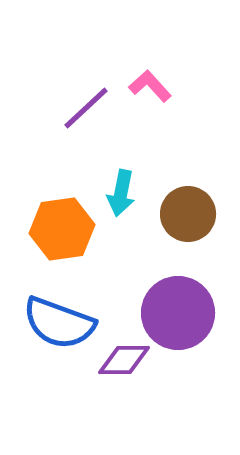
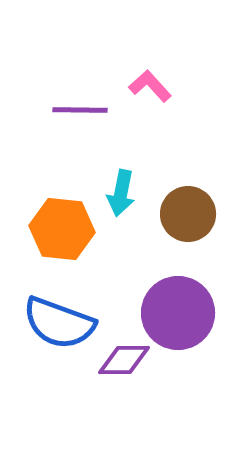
purple line: moved 6 px left, 2 px down; rotated 44 degrees clockwise
orange hexagon: rotated 14 degrees clockwise
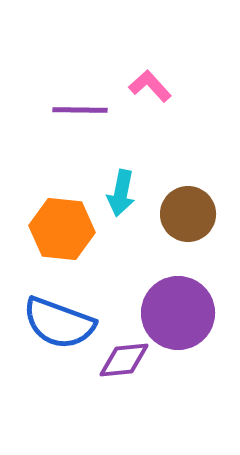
purple diamond: rotated 6 degrees counterclockwise
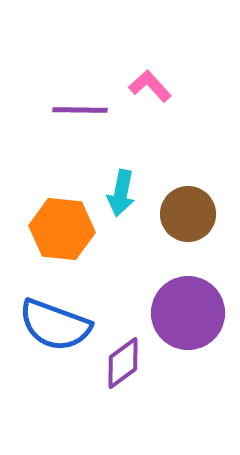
purple circle: moved 10 px right
blue semicircle: moved 4 px left, 2 px down
purple diamond: moved 1 px left, 3 px down; rotated 30 degrees counterclockwise
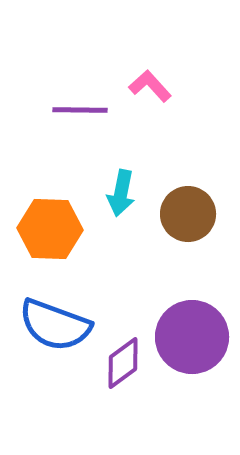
orange hexagon: moved 12 px left; rotated 4 degrees counterclockwise
purple circle: moved 4 px right, 24 px down
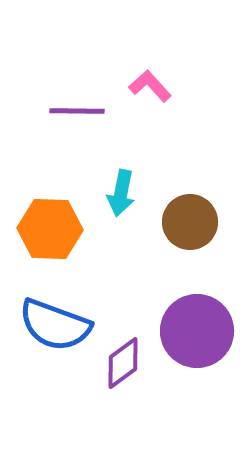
purple line: moved 3 px left, 1 px down
brown circle: moved 2 px right, 8 px down
purple circle: moved 5 px right, 6 px up
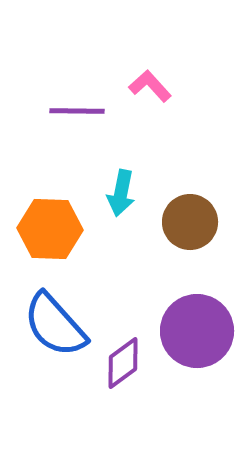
blue semicircle: rotated 28 degrees clockwise
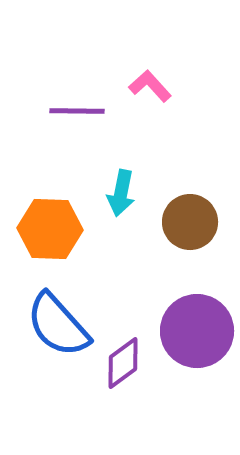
blue semicircle: moved 3 px right
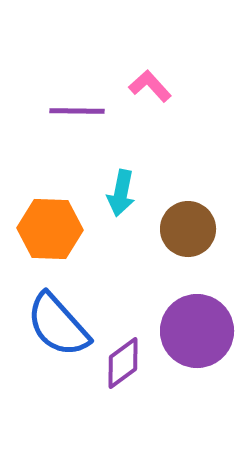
brown circle: moved 2 px left, 7 px down
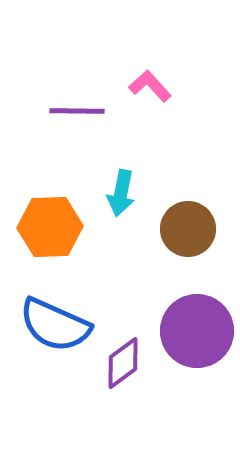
orange hexagon: moved 2 px up; rotated 4 degrees counterclockwise
blue semicircle: moved 3 px left; rotated 24 degrees counterclockwise
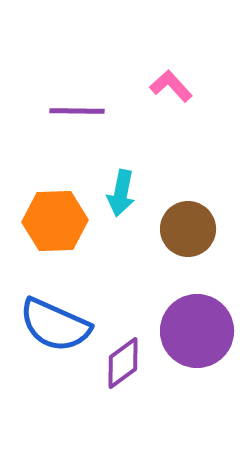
pink L-shape: moved 21 px right
orange hexagon: moved 5 px right, 6 px up
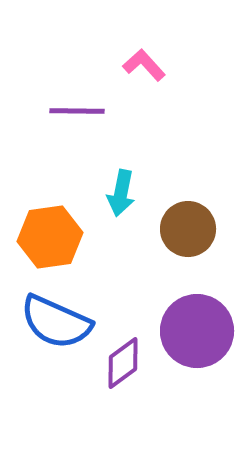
pink L-shape: moved 27 px left, 21 px up
orange hexagon: moved 5 px left, 16 px down; rotated 6 degrees counterclockwise
blue semicircle: moved 1 px right, 3 px up
